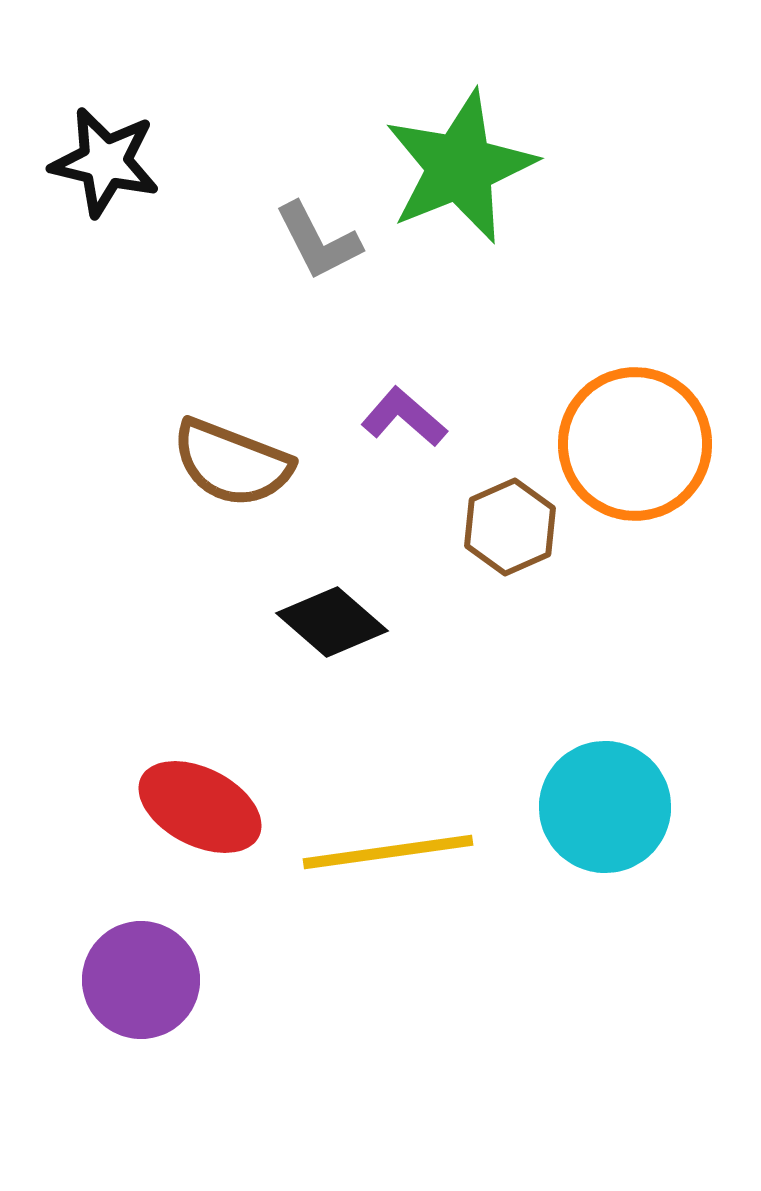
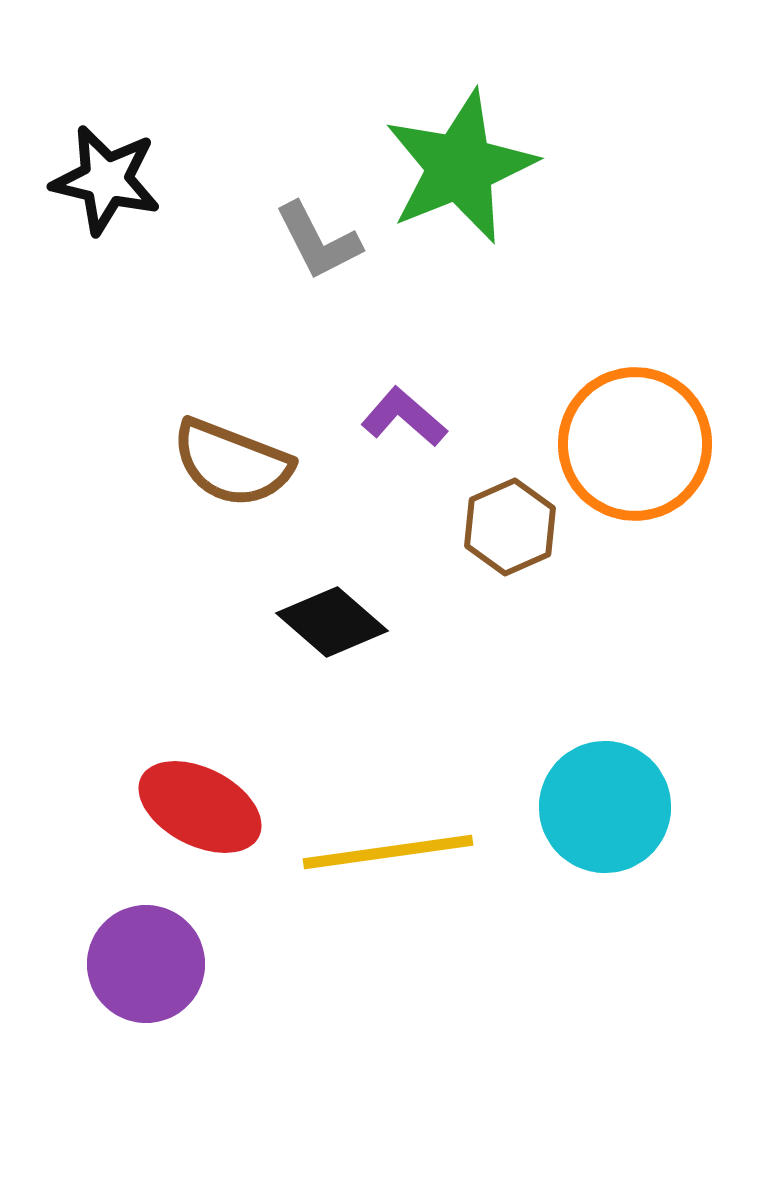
black star: moved 1 px right, 18 px down
purple circle: moved 5 px right, 16 px up
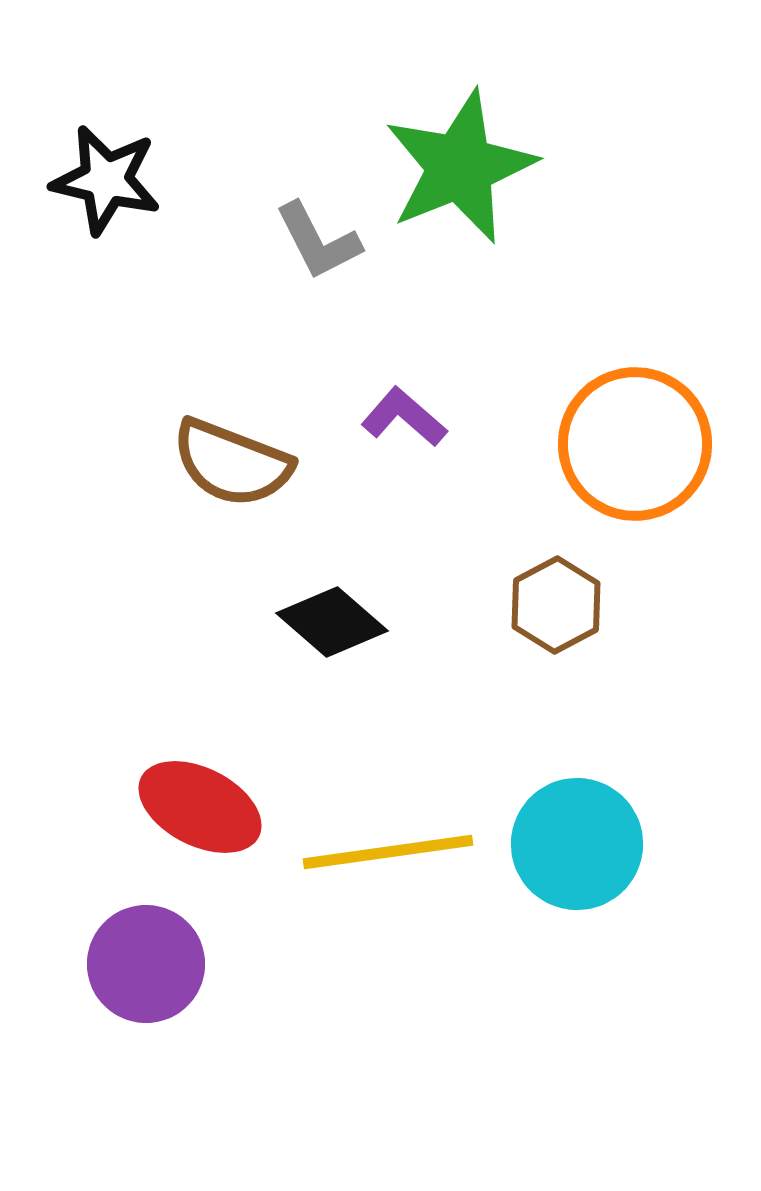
brown hexagon: moved 46 px right, 78 px down; rotated 4 degrees counterclockwise
cyan circle: moved 28 px left, 37 px down
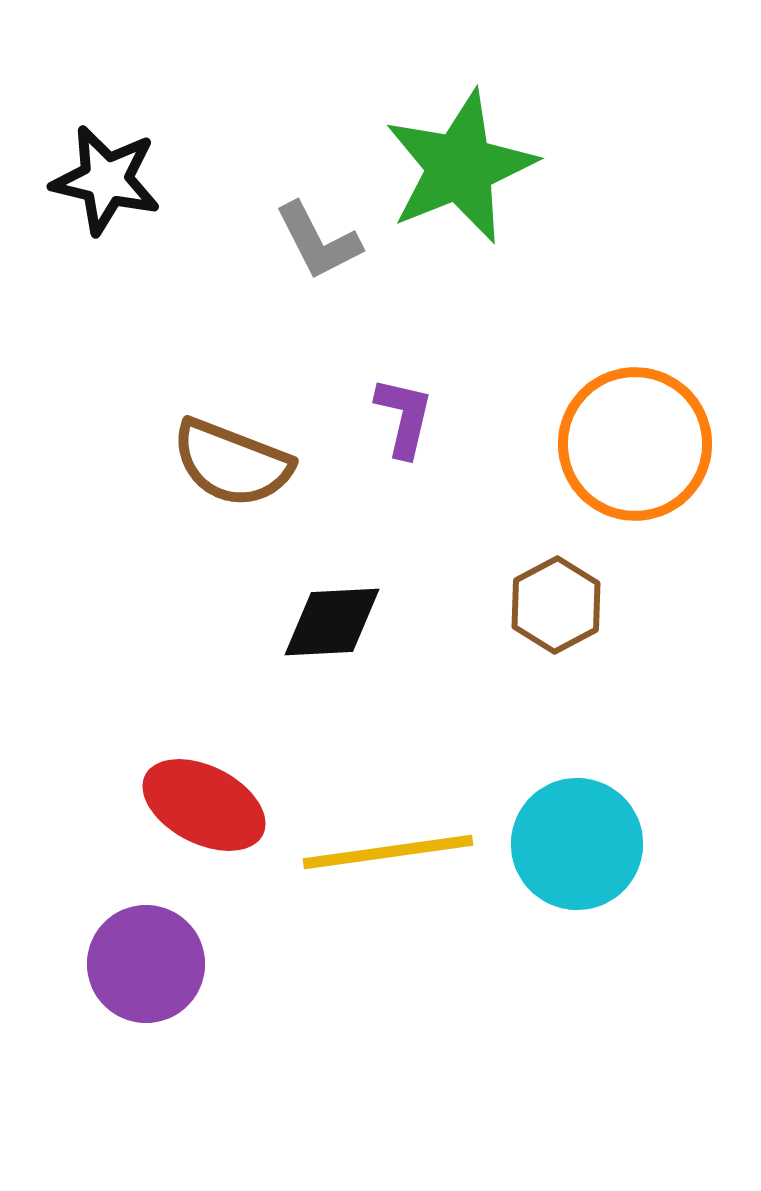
purple L-shape: rotated 62 degrees clockwise
black diamond: rotated 44 degrees counterclockwise
red ellipse: moved 4 px right, 2 px up
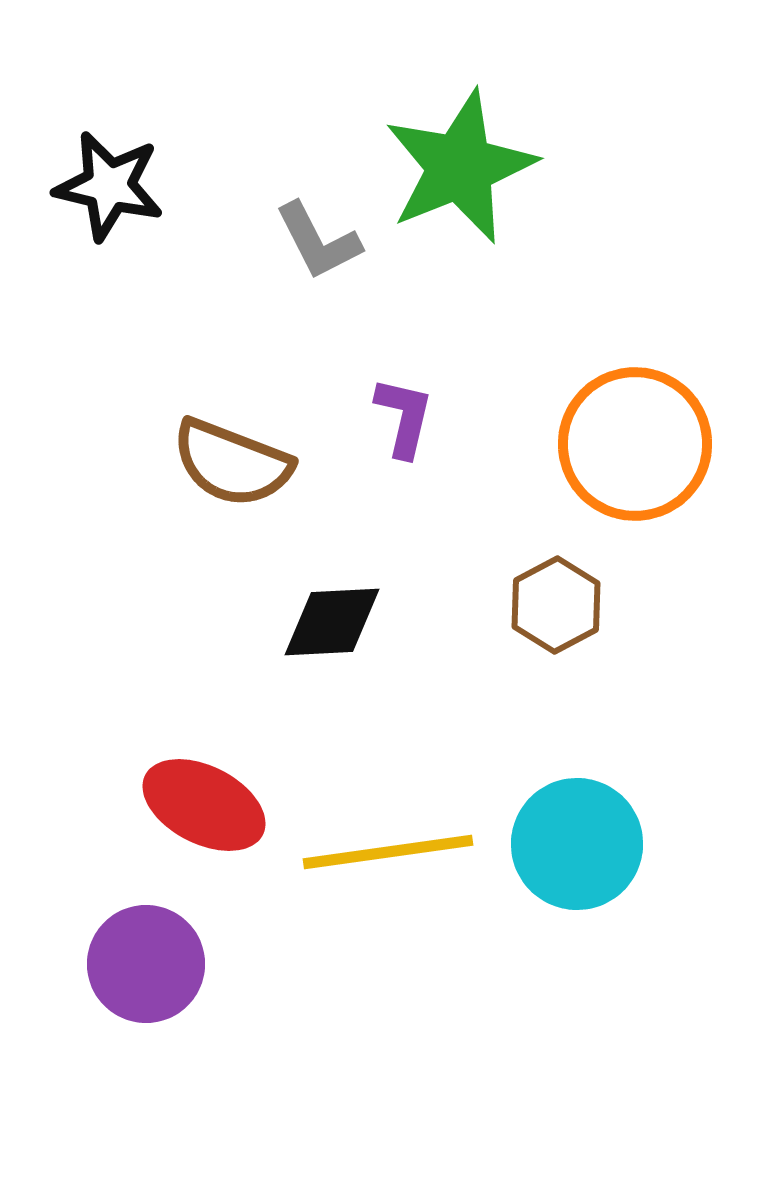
black star: moved 3 px right, 6 px down
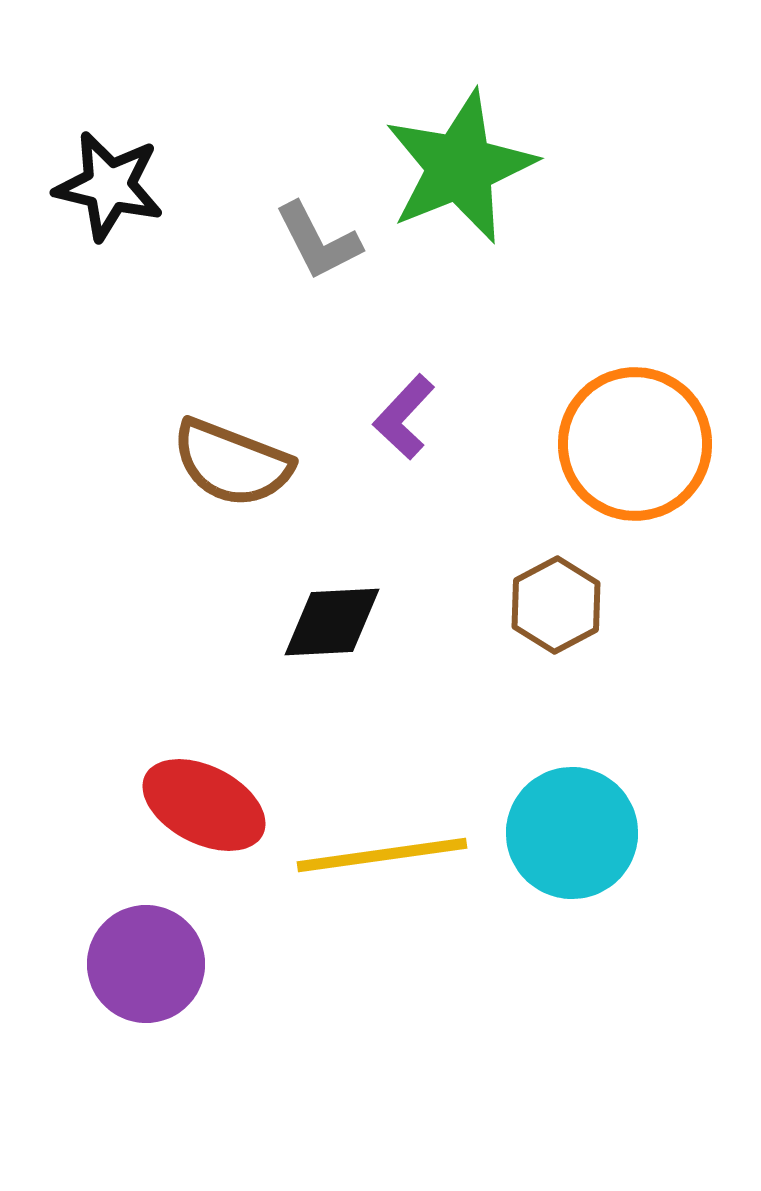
purple L-shape: rotated 150 degrees counterclockwise
cyan circle: moved 5 px left, 11 px up
yellow line: moved 6 px left, 3 px down
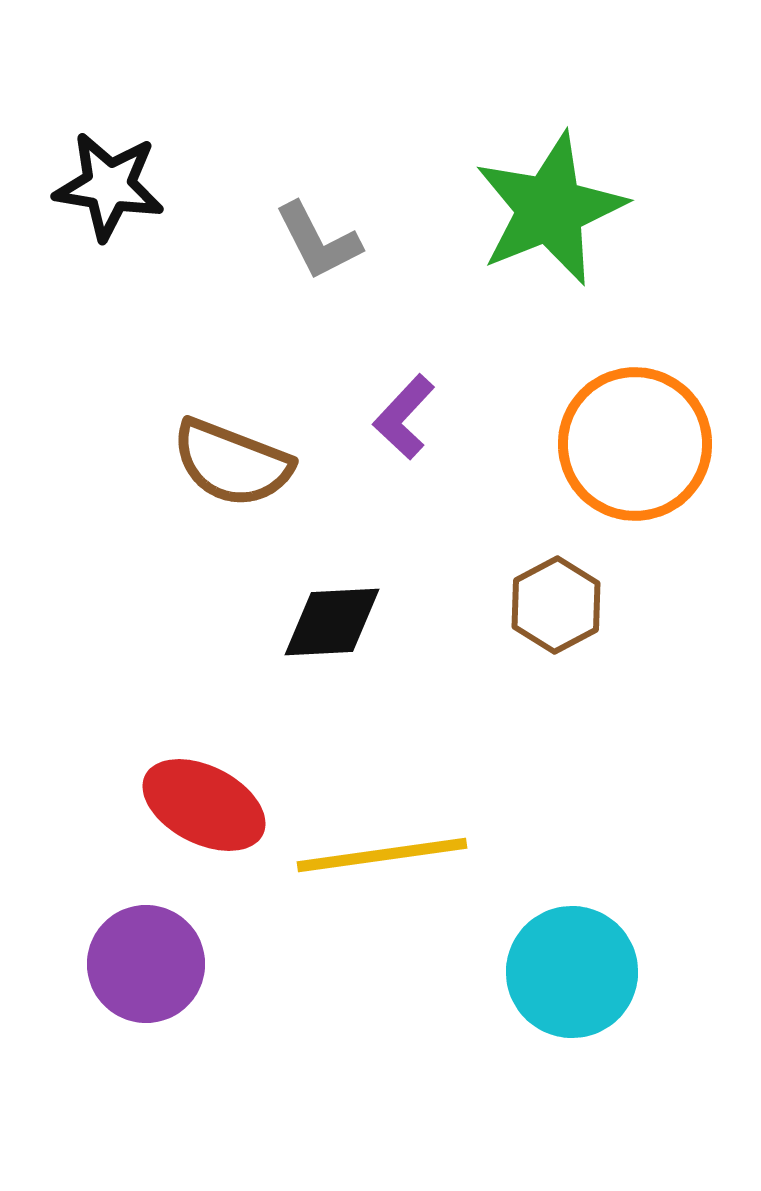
green star: moved 90 px right, 42 px down
black star: rotated 4 degrees counterclockwise
cyan circle: moved 139 px down
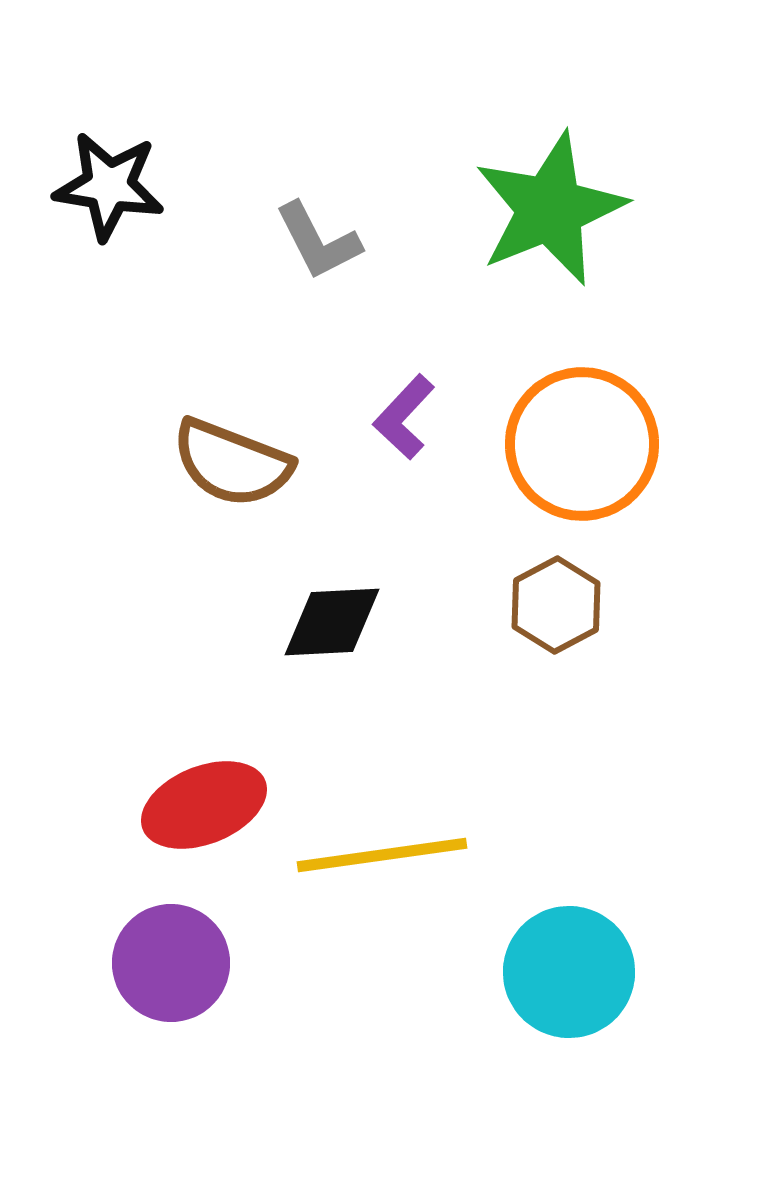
orange circle: moved 53 px left
red ellipse: rotated 49 degrees counterclockwise
purple circle: moved 25 px right, 1 px up
cyan circle: moved 3 px left
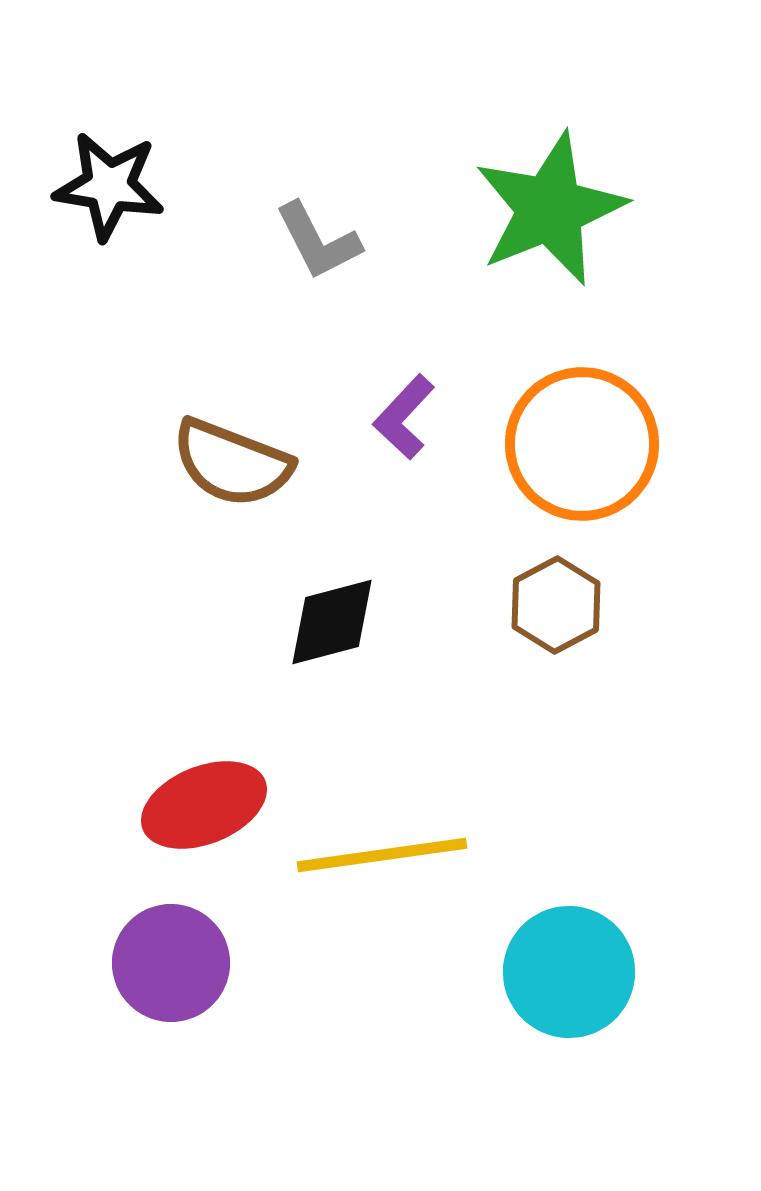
black diamond: rotated 12 degrees counterclockwise
